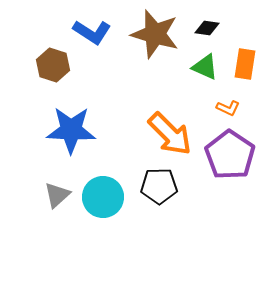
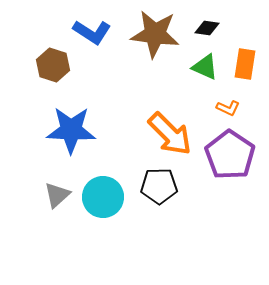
brown star: rotated 9 degrees counterclockwise
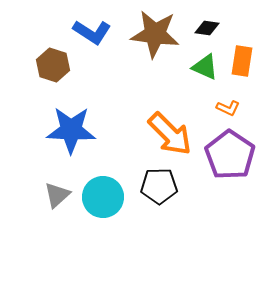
orange rectangle: moved 3 px left, 3 px up
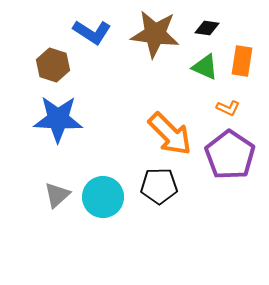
blue star: moved 13 px left, 11 px up
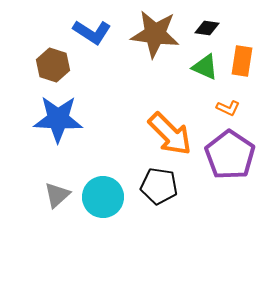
black pentagon: rotated 9 degrees clockwise
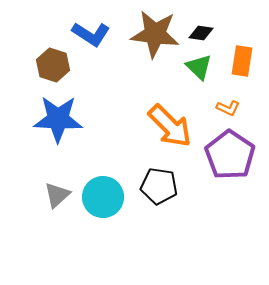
black diamond: moved 6 px left, 5 px down
blue L-shape: moved 1 px left, 2 px down
green triangle: moved 6 px left; rotated 20 degrees clockwise
orange arrow: moved 8 px up
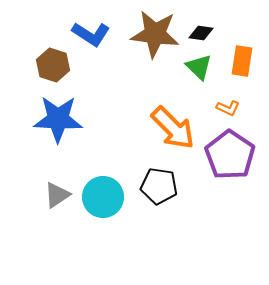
orange arrow: moved 3 px right, 2 px down
gray triangle: rotated 8 degrees clockwise
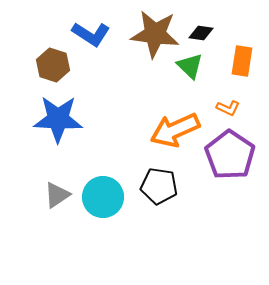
green triangle: moved 9 px left, 1 px up
orange arrow: moved 2 px right, 2 px down; rotated 111 degrees clockwise
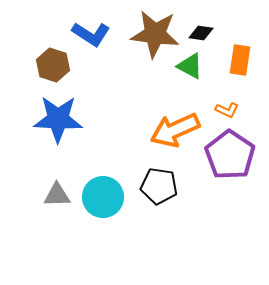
orange rectangle: moved 2 px left, 1 px up
green triangle: rotated 16 degrees counterclockwise
orange L-shape: moved 1 px left, 2 px down
gray triangle: rotated 32 degrees clockwise
